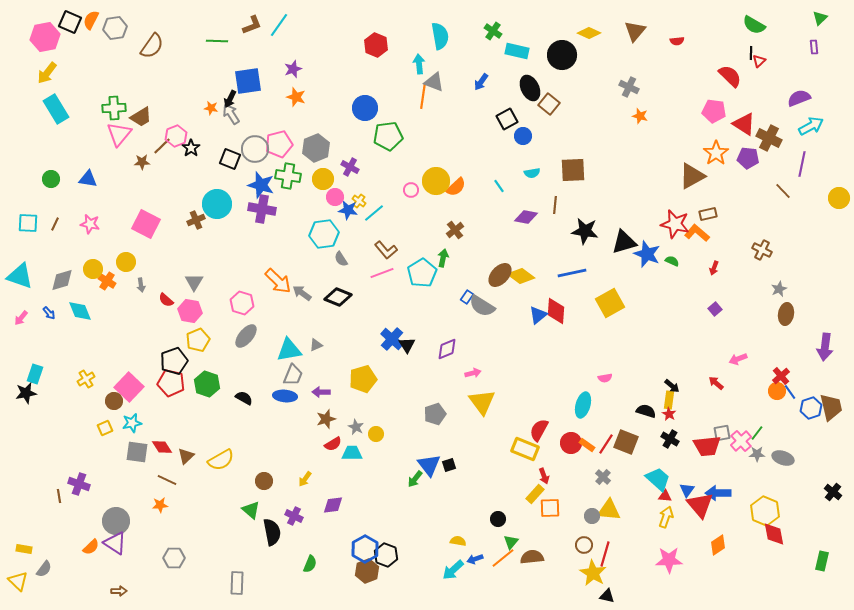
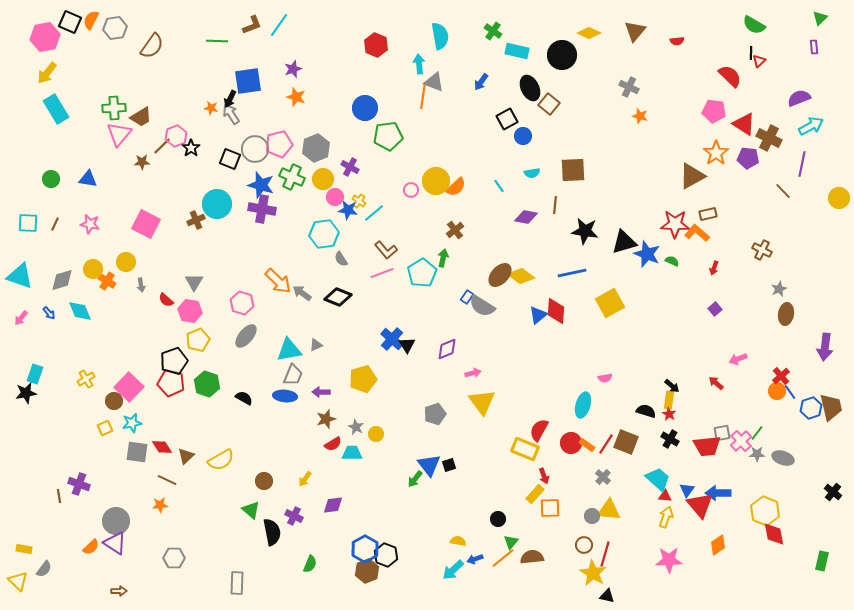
green cross at (288, 176): moved 4 px right, 1 px down; rotated 15 degrees clockwise
red star at (675, 224): rotated 12 degrees counterclockwise
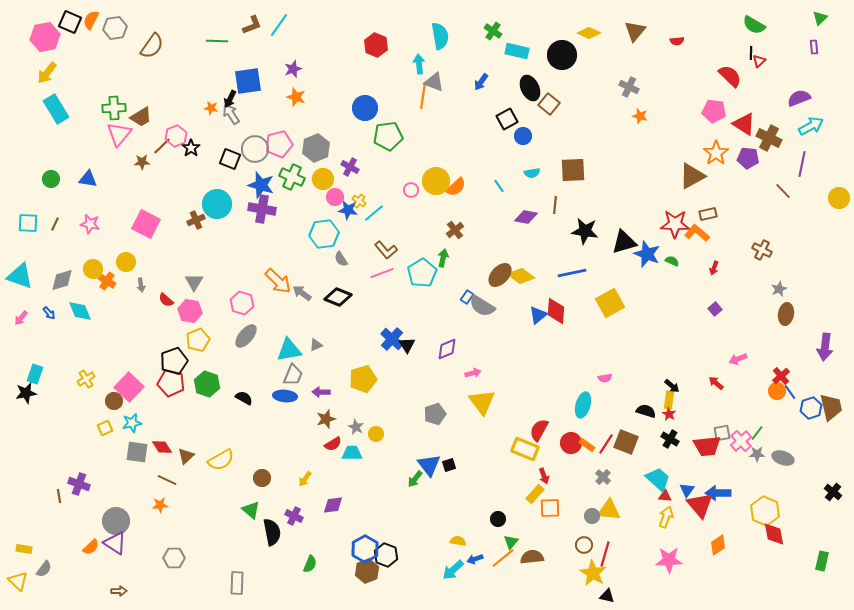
brown circle at (264, 481): moved 2 px left, 3 px up
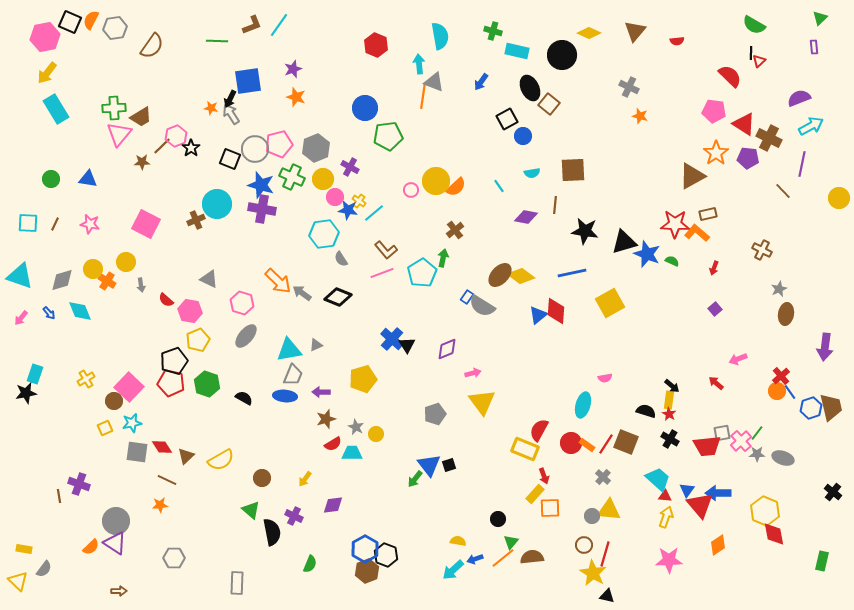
green cross at (493, 31): rotated 18 degrees counterclockwise
gray triangle at (194, 282): moved 15 px right, 3 px up; rotated 36 degrees counterclockwise
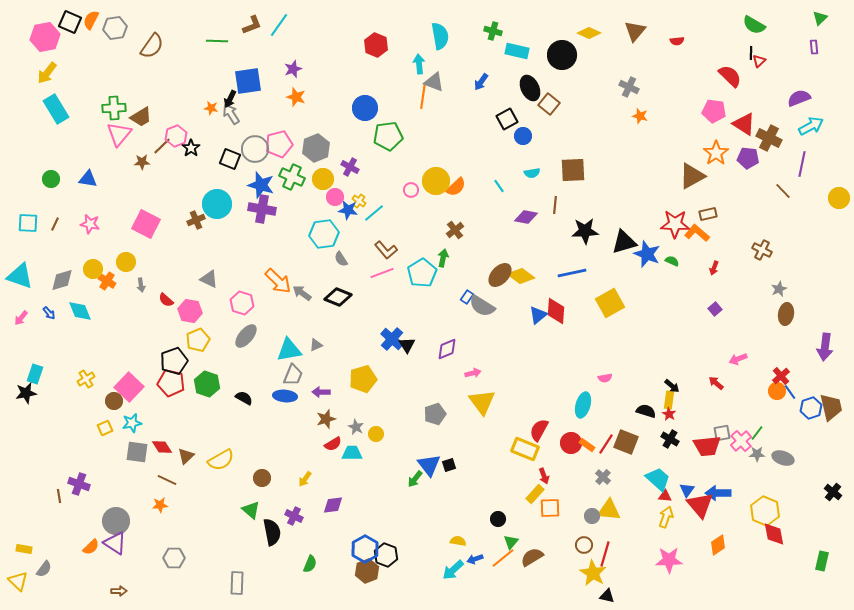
black star at (585, 231): rotated 12 degrees counterclockwise
brown semicircle at (532, 557): rotated 25 degrees counterclockwise
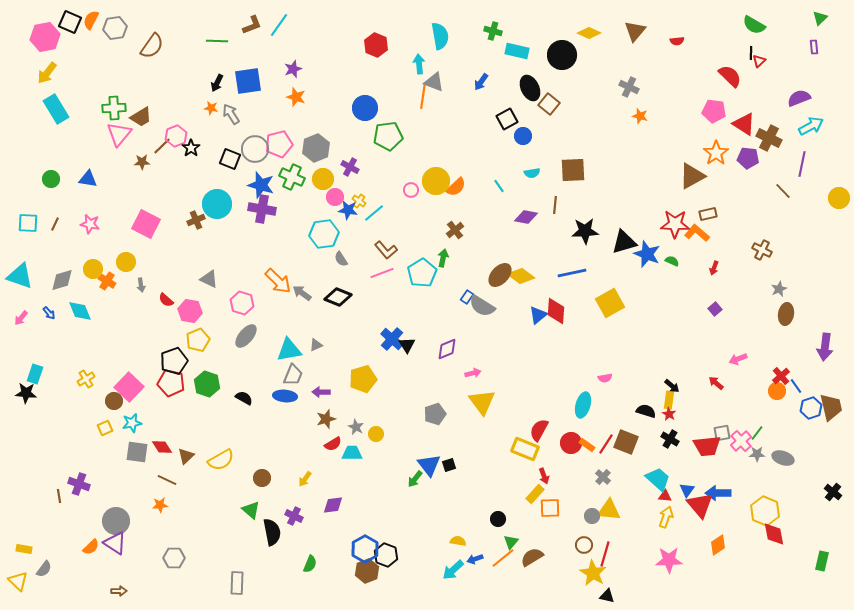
black arrow at (230, 99): moved 13 px left, 16 px up
blue line at (790, 392): moved 6 px right, 6 px up
black star at (26, 393): rotated 15 degrees clockwise
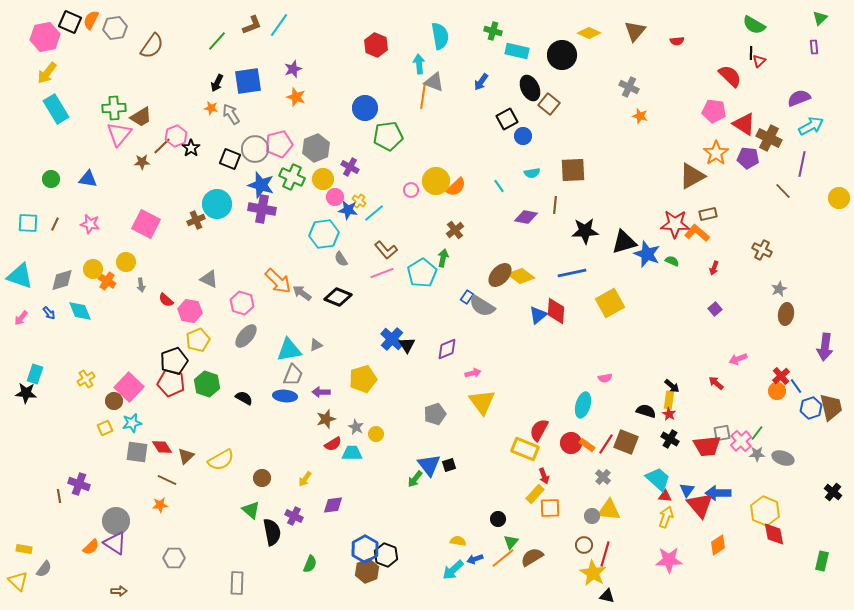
green line at (217, 41): rotated 50 degrees counterclockwise
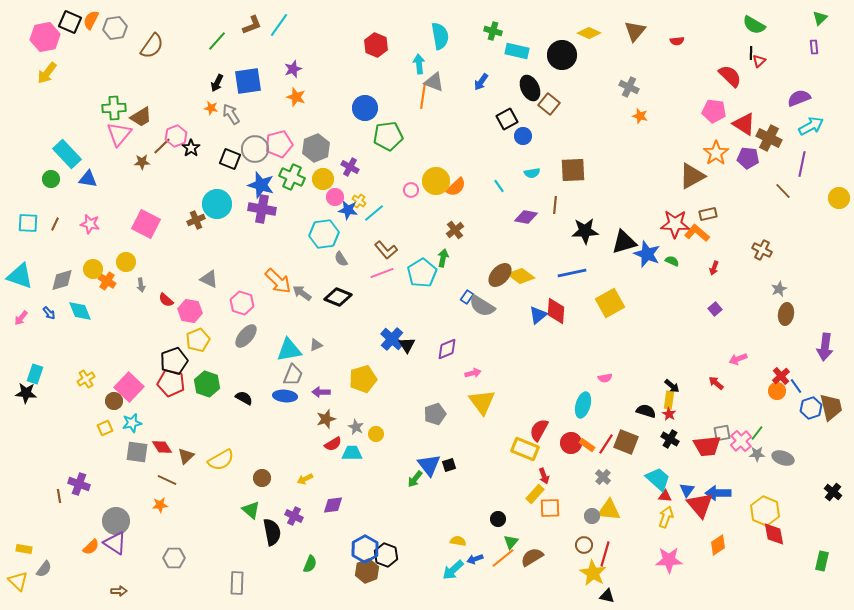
cyan rectangle at (56, 109): moved 11 px right, 45 px down; rotated 12 degrees counterclockwise
yellow arrow at (305, 479): rotated 28 degrees clockwise
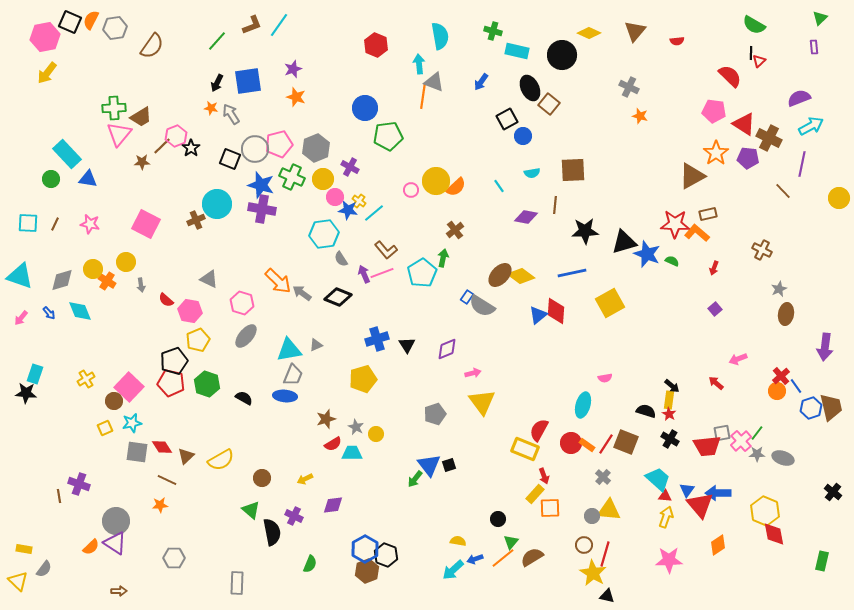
blue cross at (392, 339): moved 15 px left; rotated 30 degrees clockwise
purple arrow at (321, 392): moved 43 px right, 118 px up; rotated 66 degrees clockwise
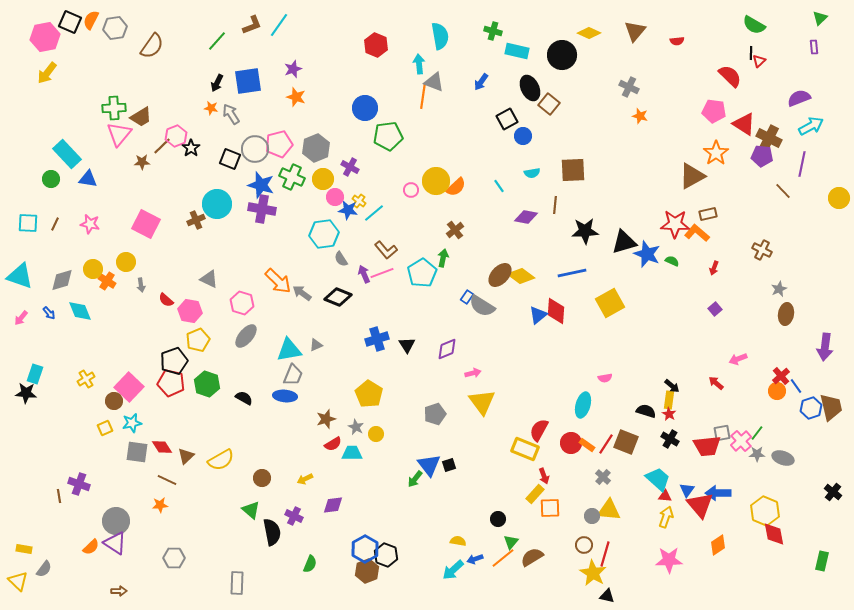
purple pentagon at (748, 158): moved 14 px right, 2 px up
yellow pentagon at (363, 379): moved 6 px right, 15 px down; rotated 24 degrees counterclockwise
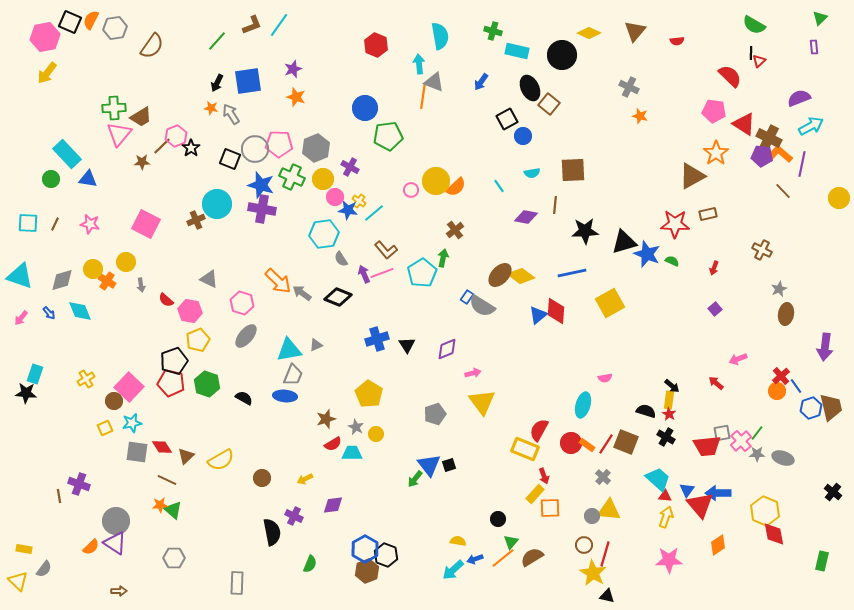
pink pentagon at (279, 144): rotated 16 degrees clockwise
orange L-shape at (697, 233): moved 83 px right, 79 px up
black cross at (670, 439): moved 4 px left, 2 px up
green triangle at (251, 510): moved 78 px left
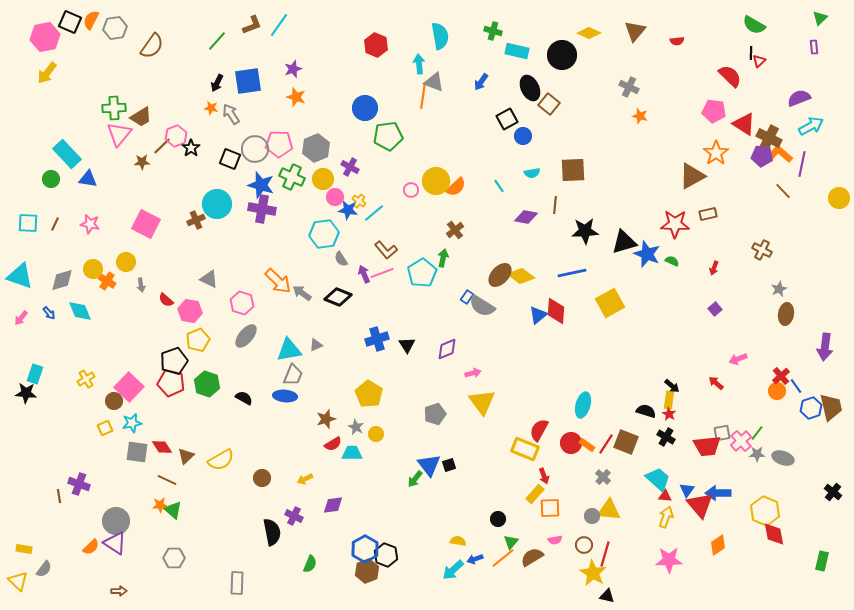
pink semicircle at (605, 378): moved 50 px left, 162 px down
